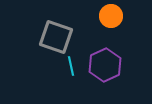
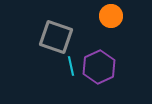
purple hexagon: moved 6 px left, 2 px down
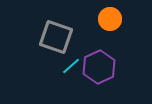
orange circle: moved 1 px left, 3 px down
cyan line: rotated 60 degrees clockwise
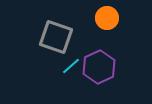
orange circle: moved 3 px left, 1 px up
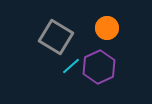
orange circle: moved 10 px down
gray square: rotated 12 degrees clockwise
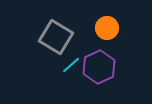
cyan line: moved 1 px up
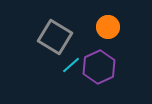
orange circle: moved 1 px right, 1 px up
gray square: moved 1 px left
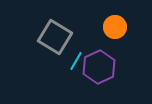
orange circle: moved 7 px right
cyan line: moved 5 px right, 4 px up; rotated 18 degrees counterclockwise
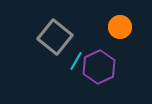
orange circle: moved 5 px right
gray square: rotated 8 degrees clockwise
